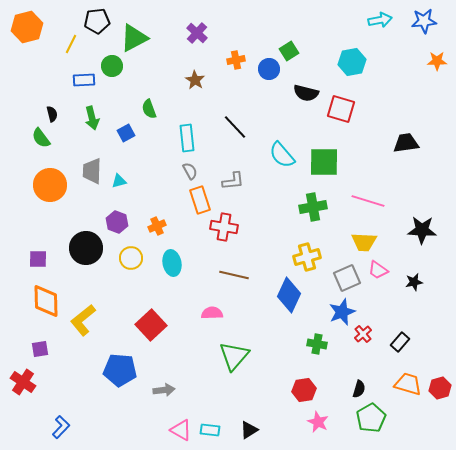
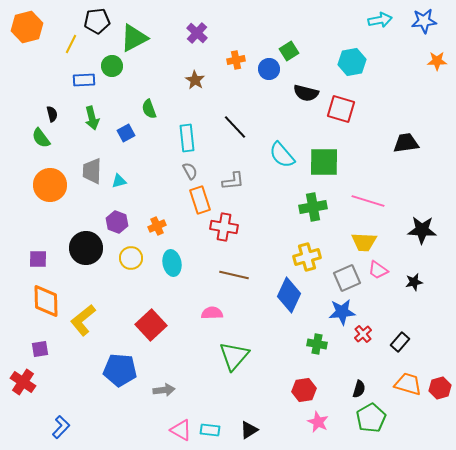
blue star at (342, 312): rotated 16 degrees clockwise
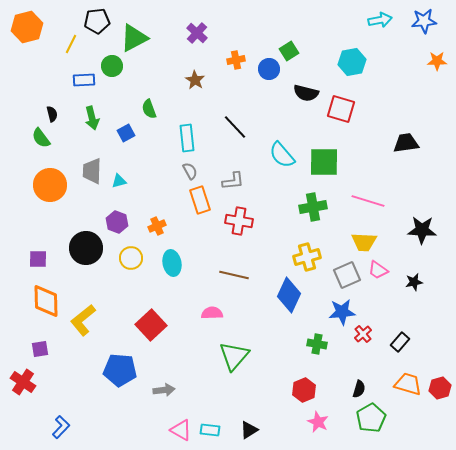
red cross at (224, 227): moved 15 px right, 6 px up
gray square at (347, 278): moved 3 px up
red hexagon at (304, 390): rotated 15 degrees counterclockwise
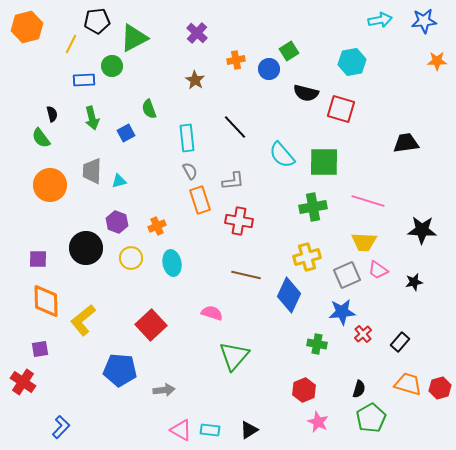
brown line at (234, 275): moved 12 px right
pink semicircle at (212, 313): rotated 20 degrees clockwise
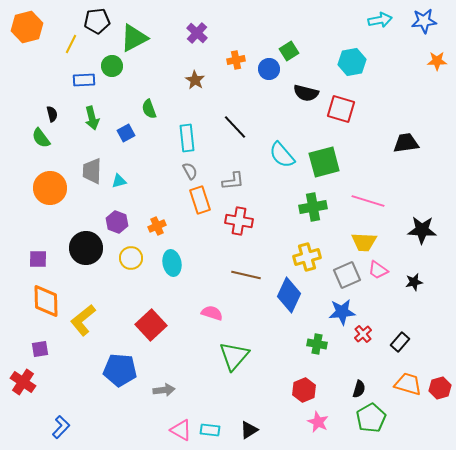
green square at (324, 162): rotated 16 degrees counterclockwise
orange circle at (50, 185): moved 3 px down
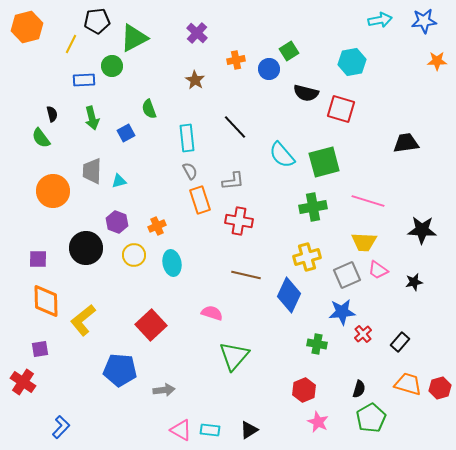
orange circle at (50, 188): moved 3 px right, 3 px down
yellow circle at (131, 258): moved 3 px right, 3 px up
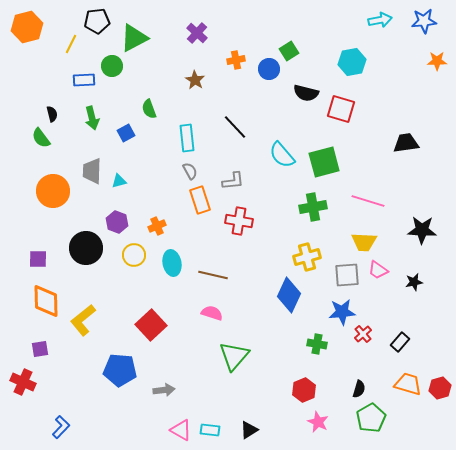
brown line at (246, 275): moved 33 px left
gray square at (347, 275): rotated 20 degrees clockwise
red cross at (23, 382): rotated 10 degrees counterclockwise
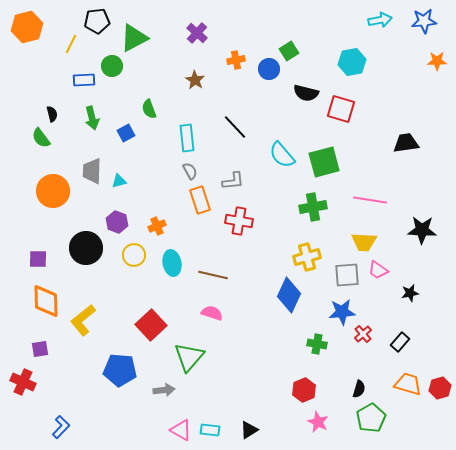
pink line at (368, 201): moved 2 px right, 1 px up; rotated 8 degrees counterclockwise
black star at (414, 282): moved 4 px left, 11 px down
green triangle at (234, 356): moved 45 px left, 1 px down
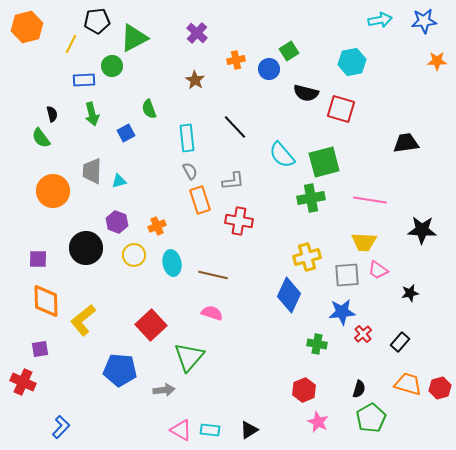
green arrow at (92, 118): moved 4 px up
green cross at (313, 207): moved 2 px left, 9 px up
